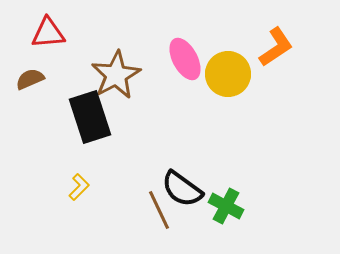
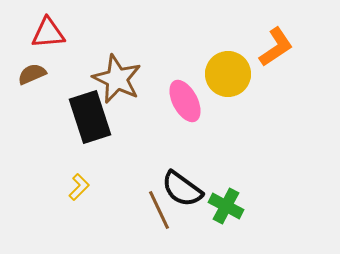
pink ellipse: moved 42 px down
brown star: moved 1 px right, 4 px down; rotated 18 degrees counterclockwise
brown semicircle: moved 2 px right, 5 px up
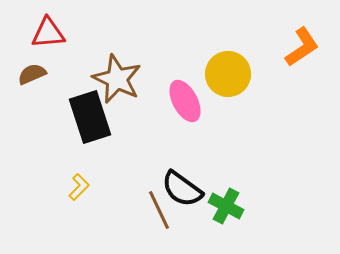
orange L-shape: moved 26 px right
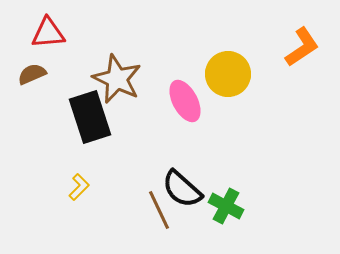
black semicircle: rotated 6 degrees clockwise
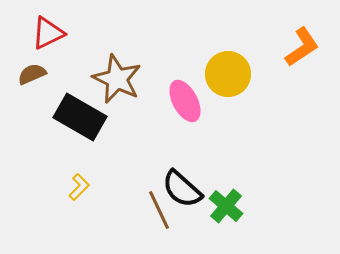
red triangle: rotated 21 degrees counterclockwise
black rectangle: moved 10 px left; rotated 42 degrees counterclockwise
green cross: rotated 12 degrees clockwise
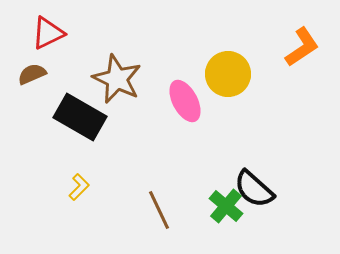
black semicircle: moved 72 px right
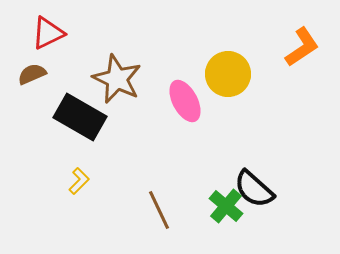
yellow L-shape: moved 6 px up
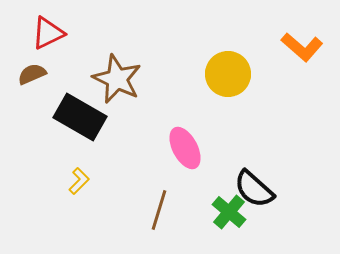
orange L-shape: rotated 75 degrees clockwise
pink ellipse: moved 47 px down
green cross: moved 3 px right, 6 px down
brown line: rotated 42 degrees clockwise
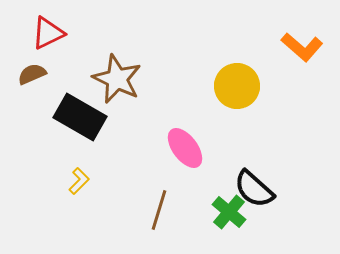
yellow circle: moved 9 px right, 12 px down
pink ellipse: rotated 9 degrees counterclockwise
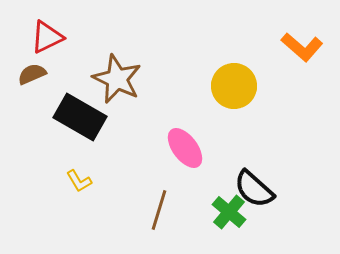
red triangle: moved 1 px left, 4 px down
yellow circle: moved 3 px left
yellow L-shape: rotated 104 degrees clockwise
